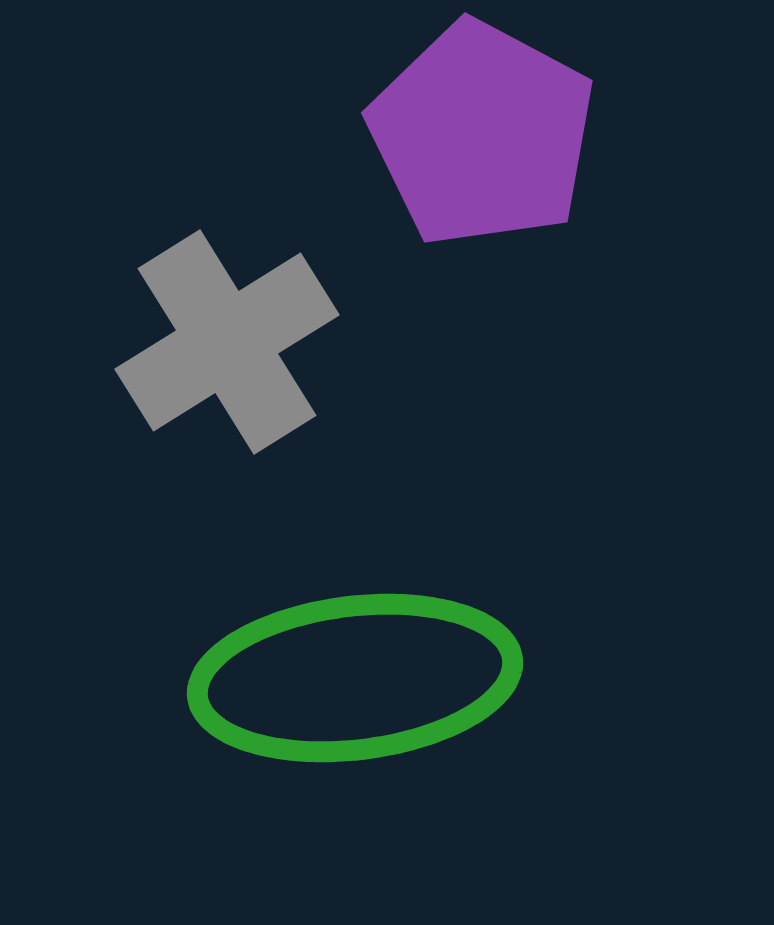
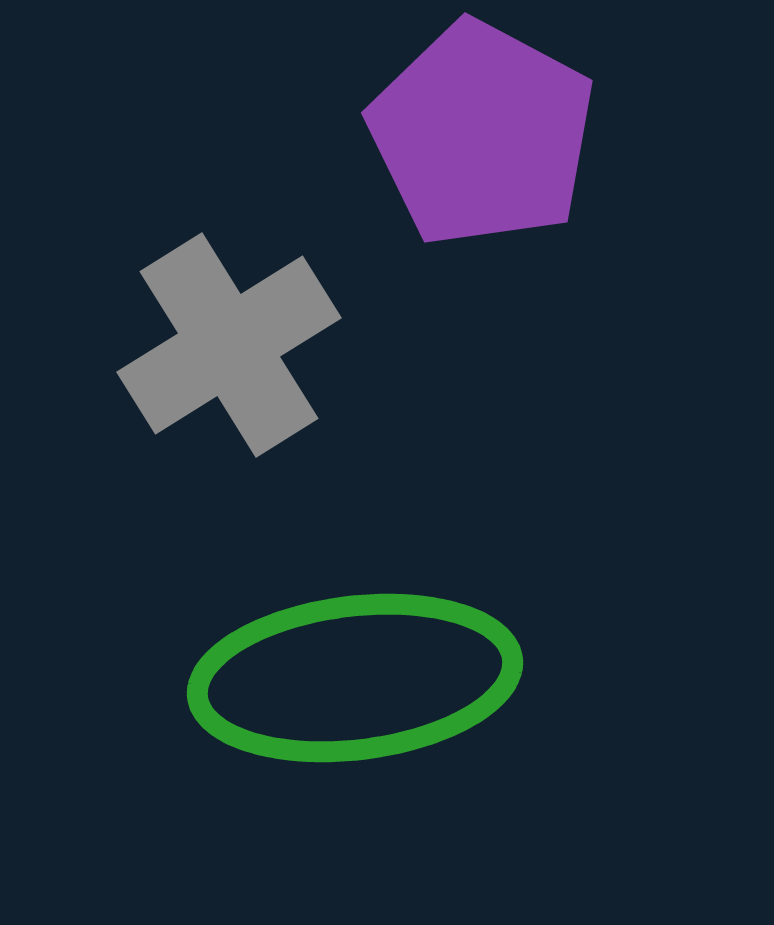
gray cross: moved 2 px right, 3 px down
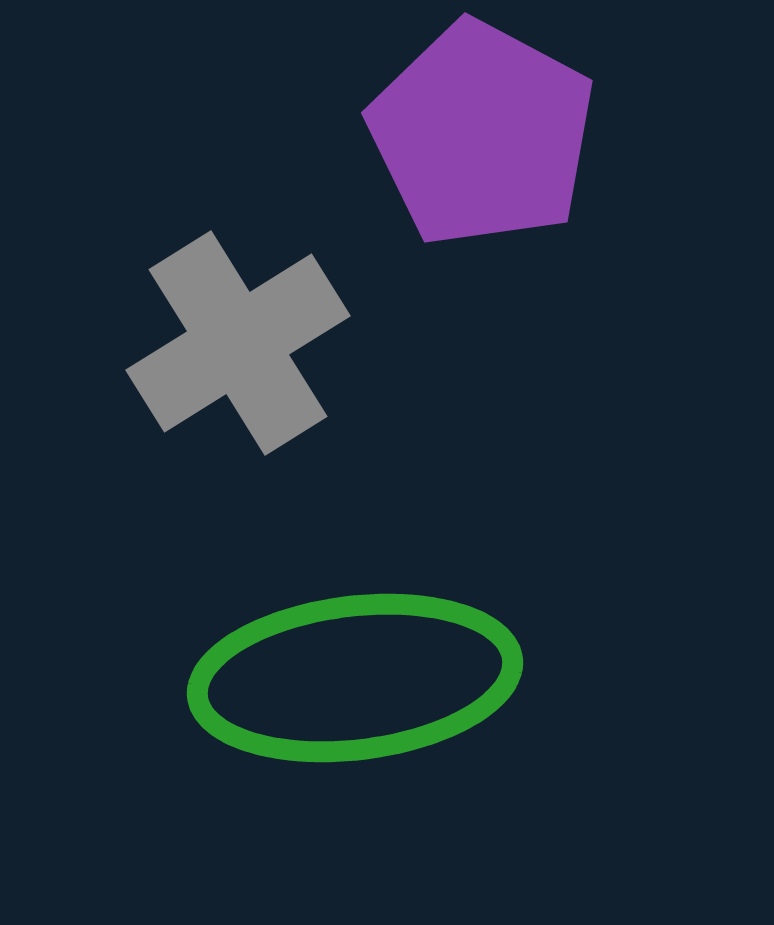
gray cross: moved 9 px right, 2 px up
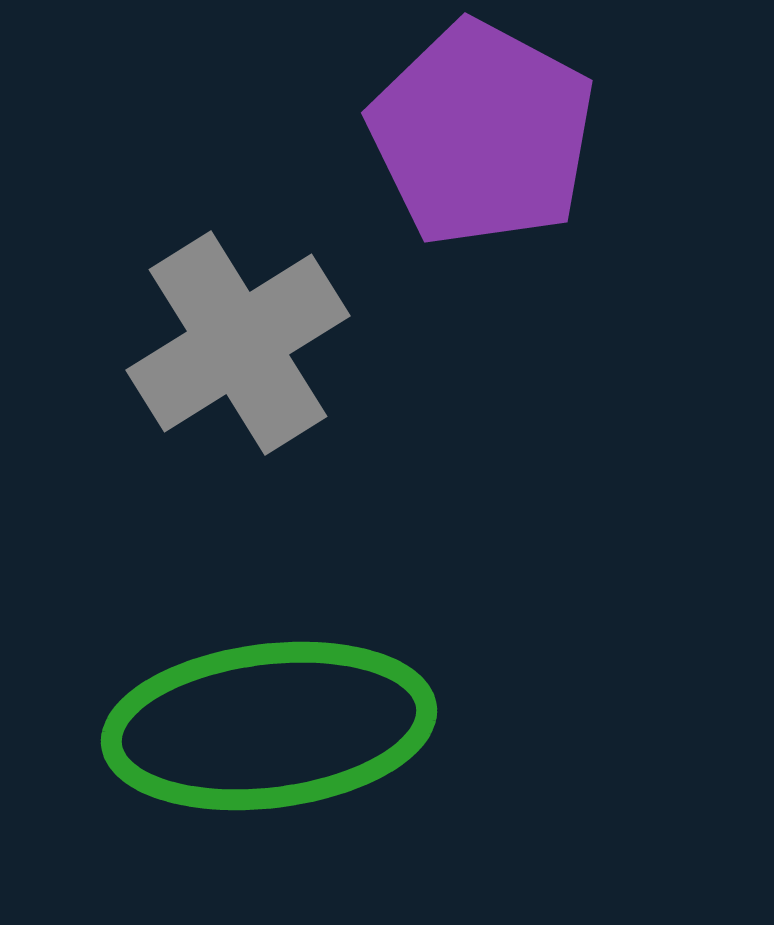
green ellipse: moved 86 px left, 48 px down
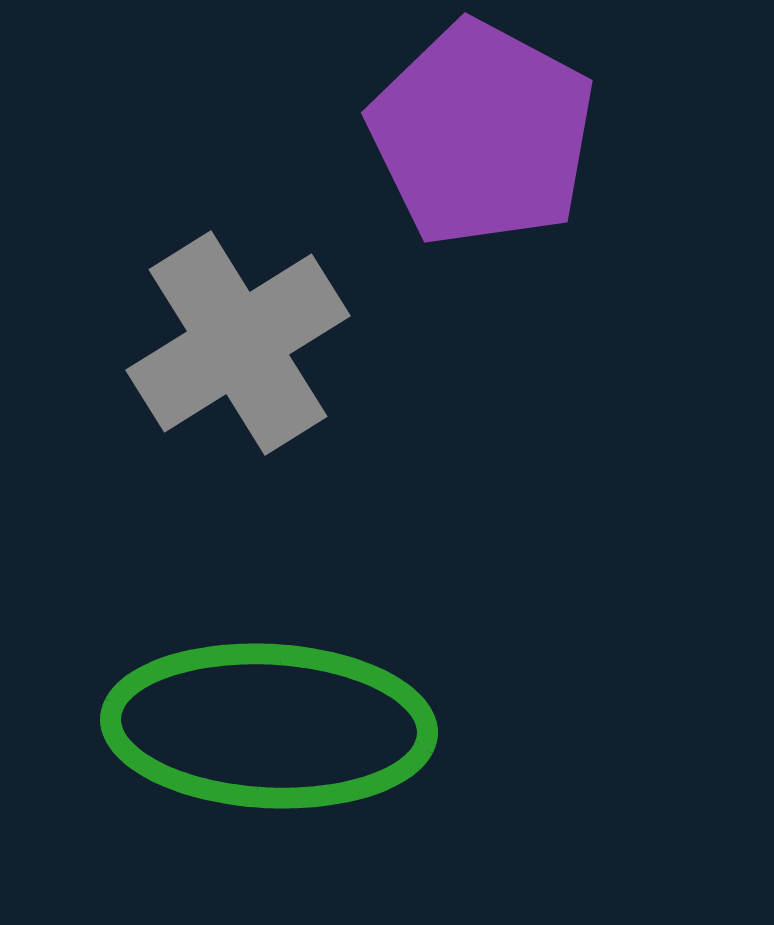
green ellipse: rotated 10 degrees clockwise
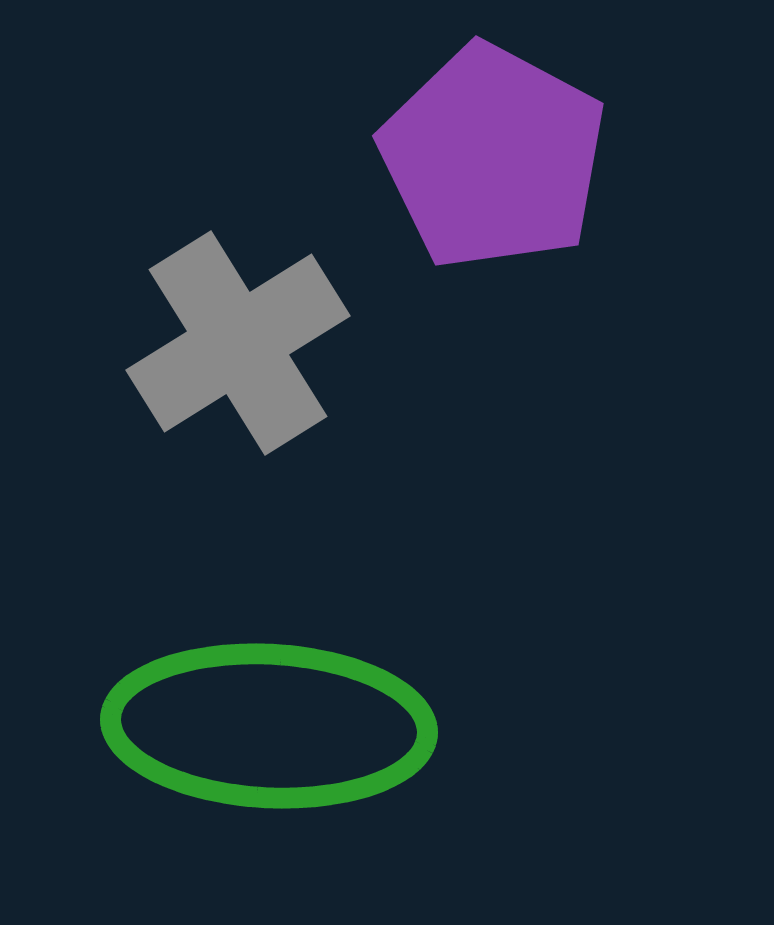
purple pentagon: moved 11 px right, 23 px down
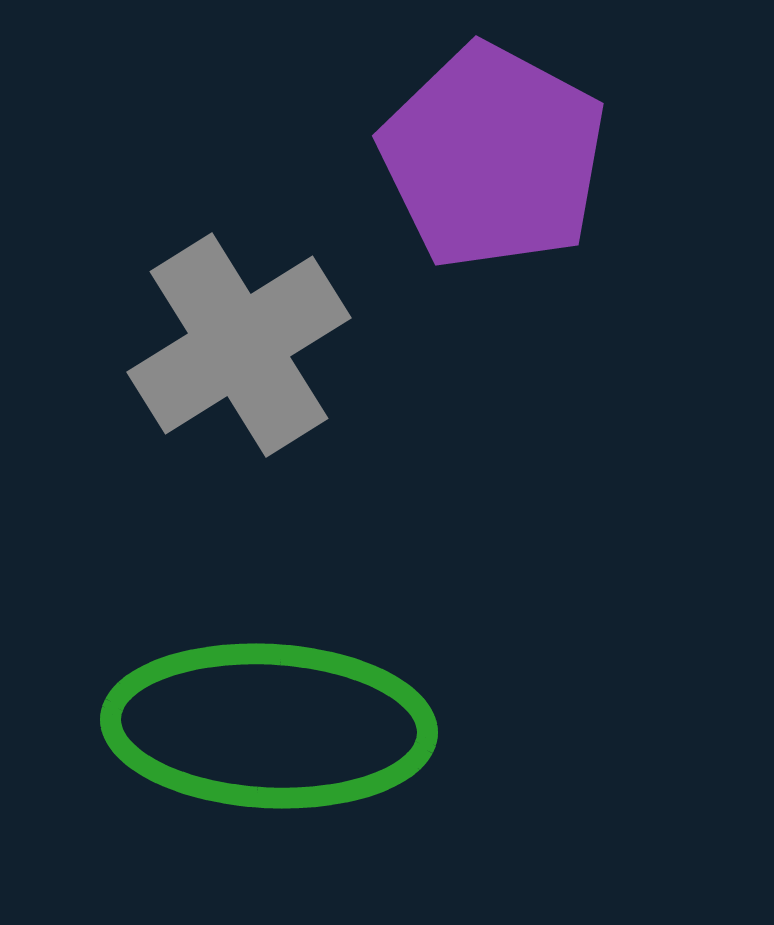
gray cross: moved 1 px right, 2 px down
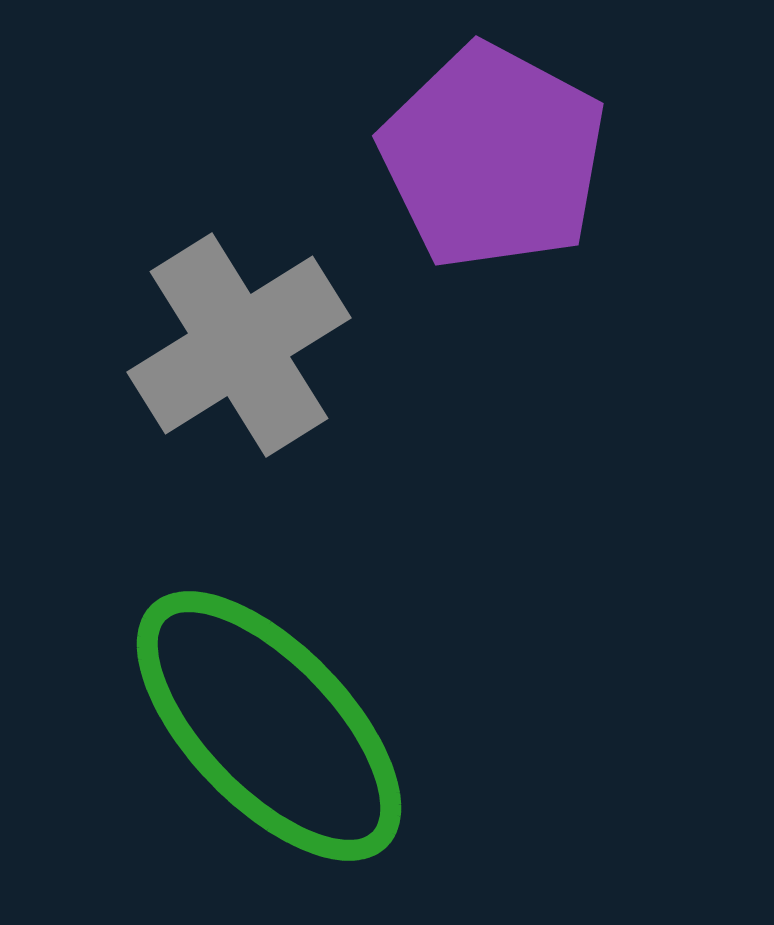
green ellipse: rotated 43 degrees clockwise
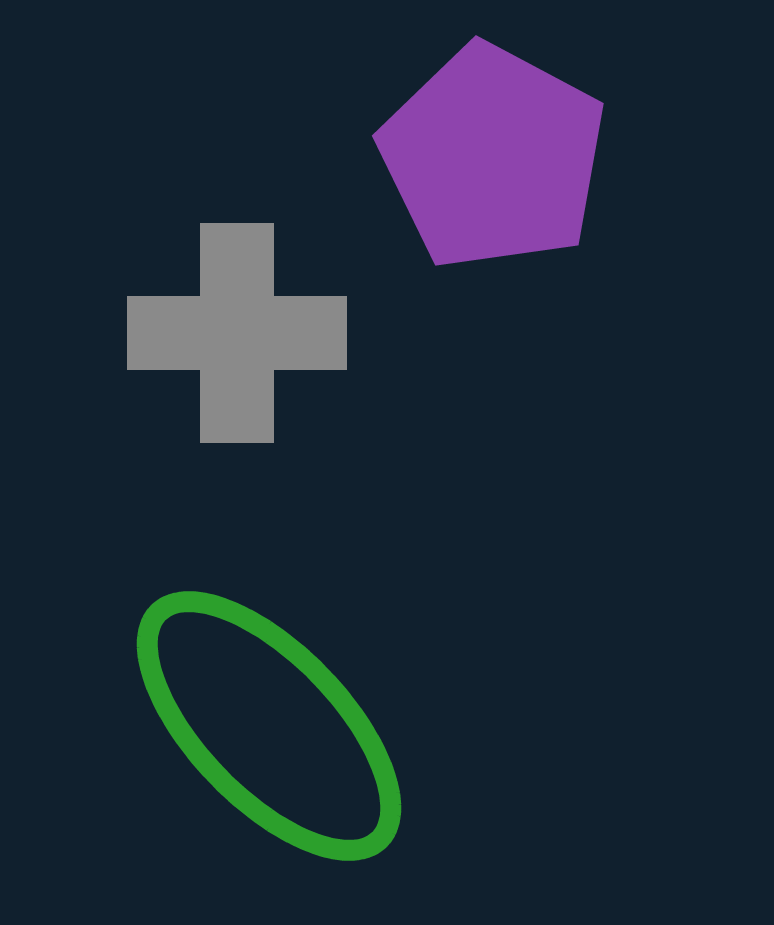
gray cross: moved 2 px left, 12 px up; rotated 32 degrees clockwise
